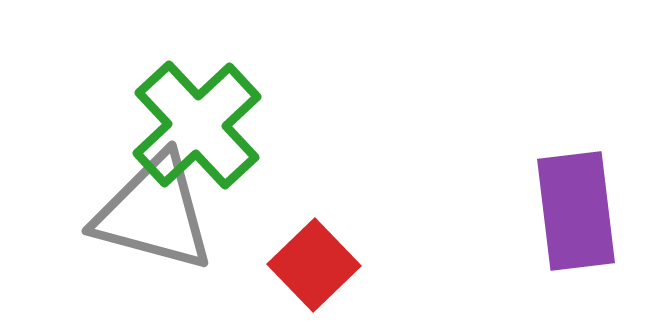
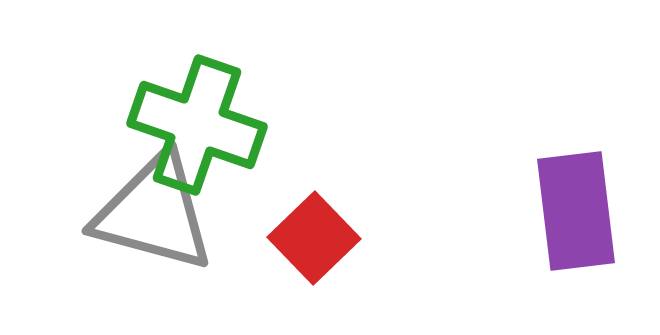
green cross: rotated 28 degrees counterclockwise
red square: moved 27 px up
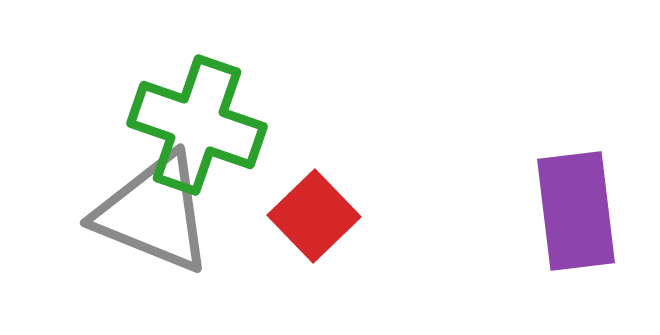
gray triangle: rotated 7 degrees clockwise
red square: moved 22 px up
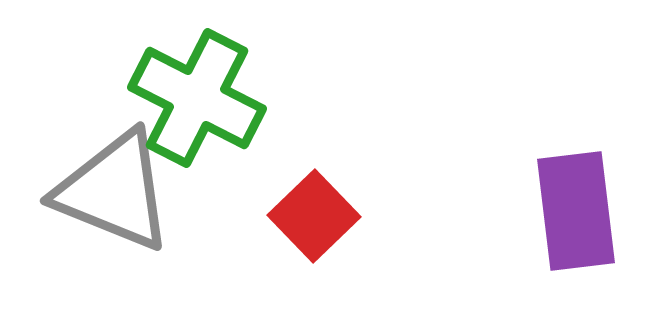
green cross: moved 27 px up; rotated 8 degrees clockwise
gray triangle: moved 40 px left, 22 px up
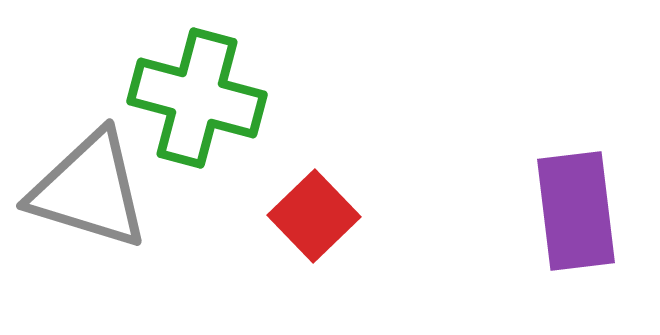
green cross: rotated 12 degrees counterclockwise
gray triangle: moved 25 px left, 1 px up; rotated 5 degrees counterclockwise
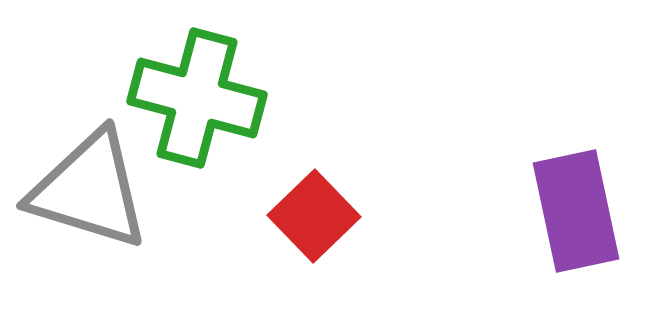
purple rectangle: rotated 5 degrees counterclockwise
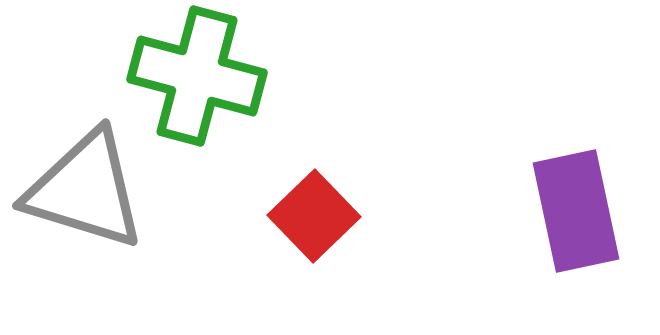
green cross: moved 22 px up
gray triangle: moved 4 px left
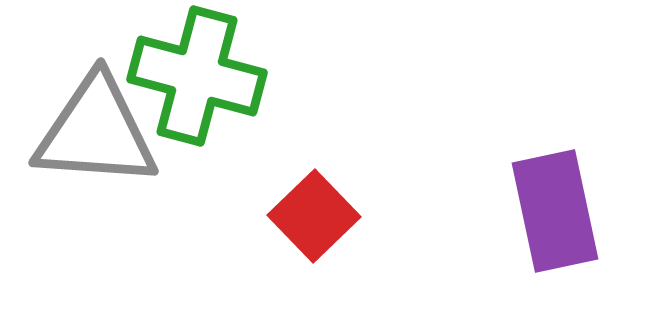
gray triangle: moved 11 px right, 58 px up; rotated 13 degrees counterclockwise
purple rectangle: moved 21 px left
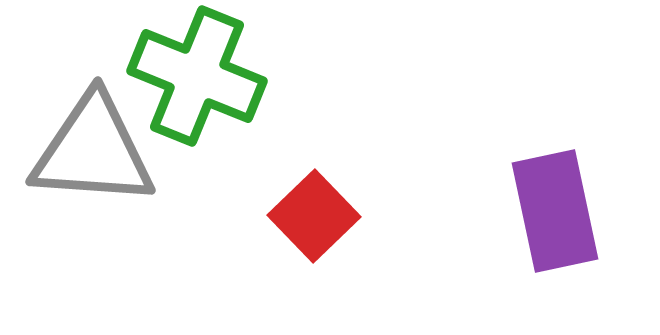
green cross: rotated 7 degrees clockwise
gray triangle: moved 3 px left, 19 px down
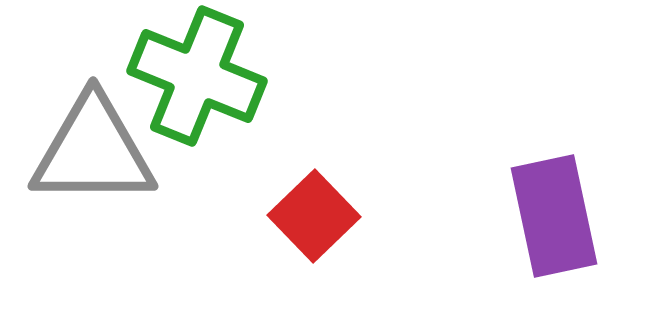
gray triangle: rotated 4 degrees counterclockwise
purple rectangle: moved 1 px left, 5 px down
